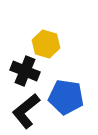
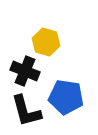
yellow hexagon: moved 2 px up
black L-shape: rotated 66 degrees counterclockwise
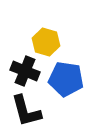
blue pentagon: moved 18 px up
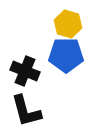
yellow hexagon: moved 22 px right, 18 px up
blue pentagon: moved 24 px up; rotated 8 degrees counterclockwise
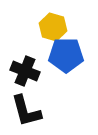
yellow hexagon: moved 15 px left, 3 px down
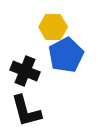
yellow hexagon: rotated 16 degrees counterclockwise
blue pentagon: rotated 28 degrees counterclockwise
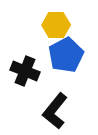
yellow hexagon: moved 3 px right, 2 px up
black L-shape: moved 29 px right; rotated 54 degrees clockwise
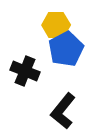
blue pentagon: moved 6 px up
black L-shape: moved 8 px right
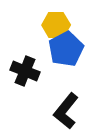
black L-shape: moved 3 px right
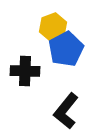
yellow hexagon: moved 3 px left, 2 px down; rotated 20 degrees counterclockwise
black cross: rotated 20 degrees counterclockwise
